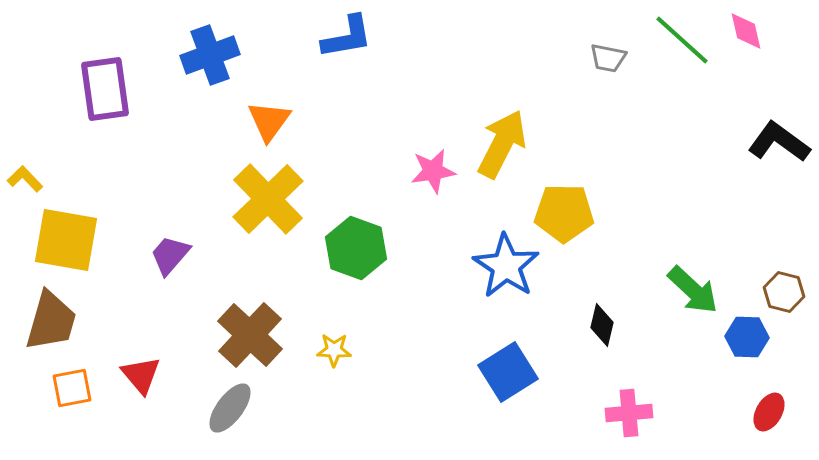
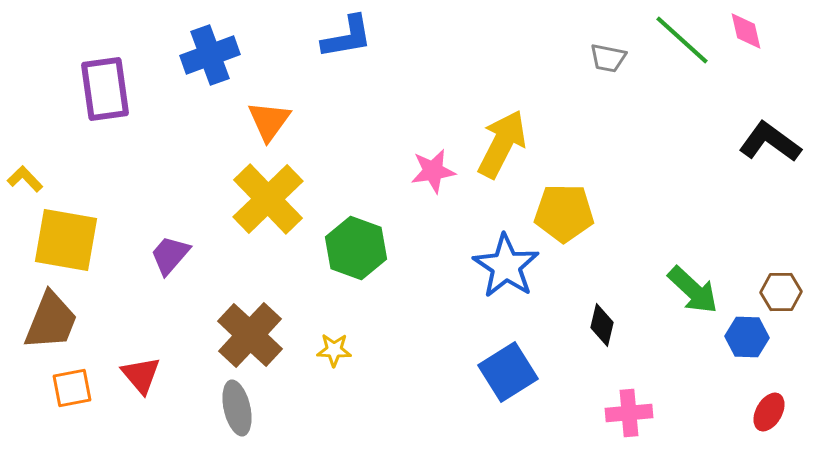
black L-shape: moved 9 px left
brown hexagon: moved 3 px left; rotated 15 degrees counterclockwise
brown trapezoid: rotated 6 degrees clockwise
gray ellipse: moved 7 px right; rotated 50 degrees counterclockwise
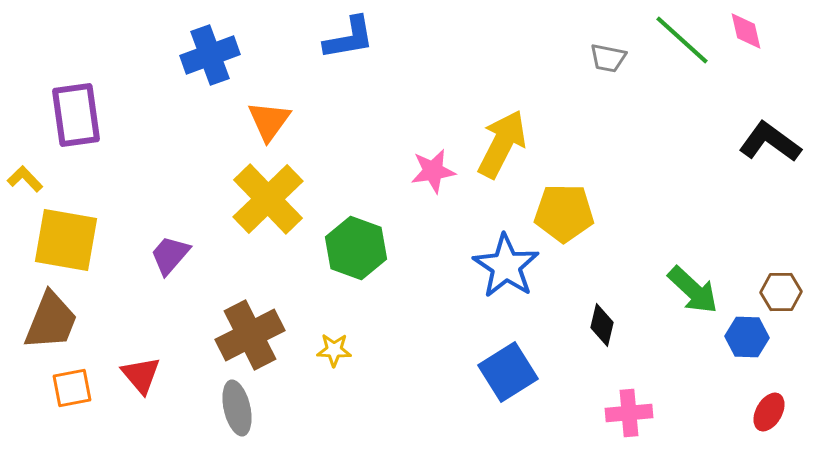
blue L-shape: moved 2 px right, 1 px down
purple rectangle: moved 29 px left, 26 px down
brown cross: rotated 20 degrees clockwise
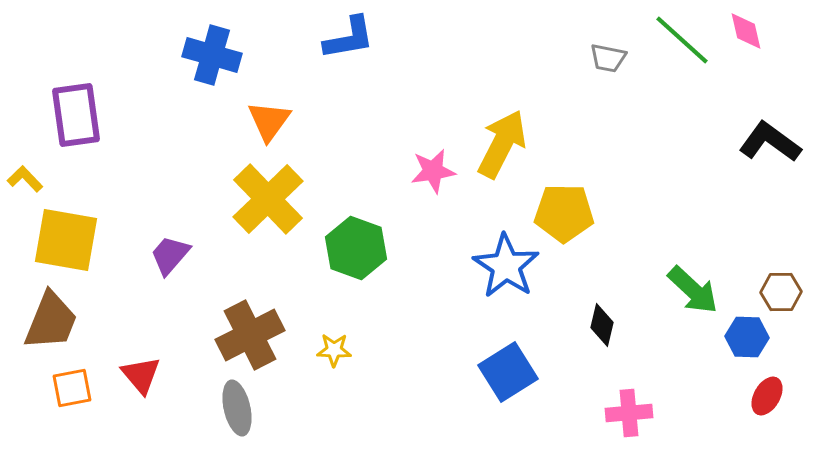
blue cross: moved 2 px right; rotated 36 degrees clockwise
red ellipse: moved 2 px left, 16 px up
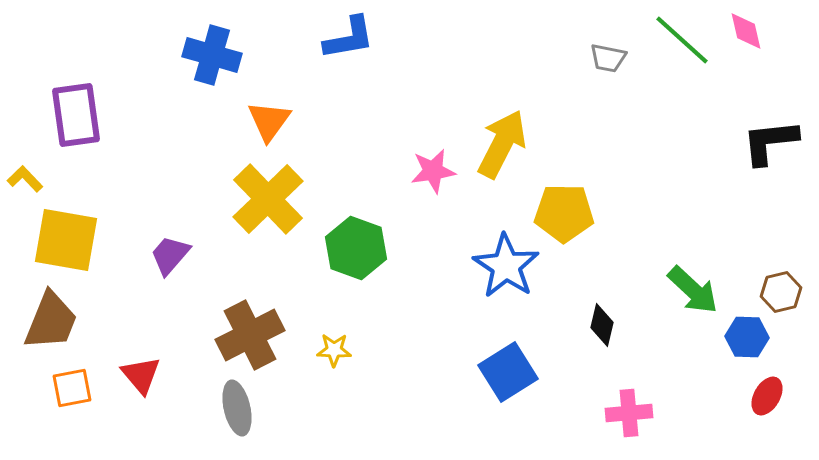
black L-shape: rotated 42 degrees counterclockwise
brown hexagon: rotated 12 degrees counterclockwise
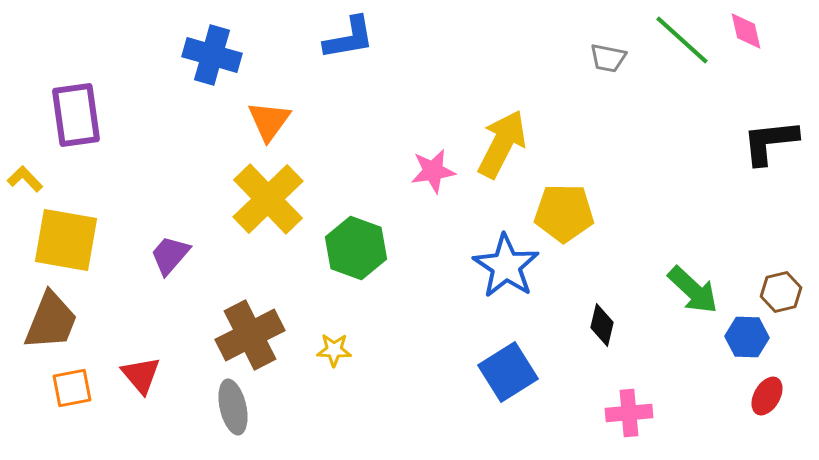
gray ellipse: moved 4 px left, 1 px up
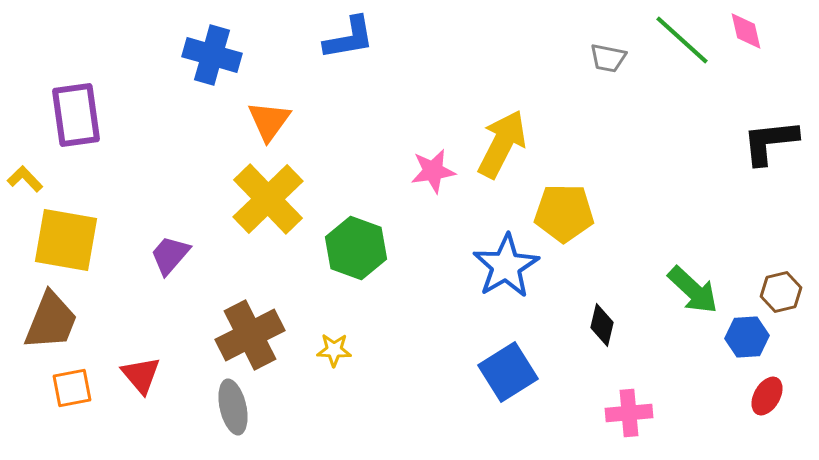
blue star: rotated 8 degrees clockwise
blue hexagon: rotated 6 degrees counterclockwise
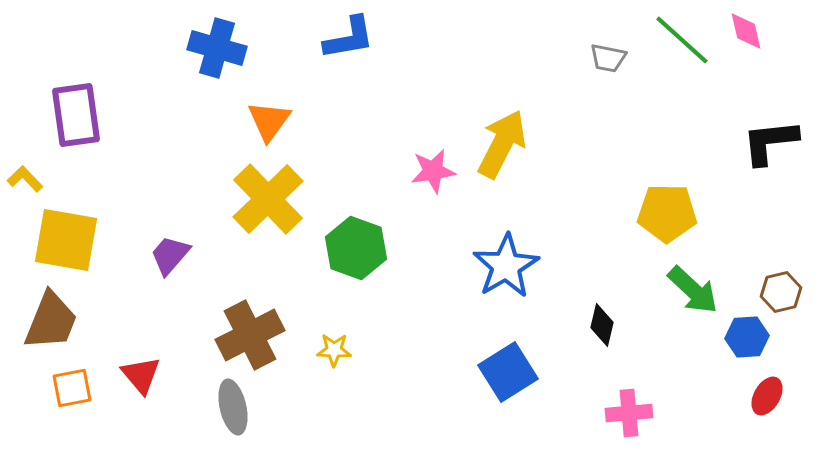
blue cross: moved 5 px right, 7 px up
yellow pentagon: moved 103 px right
